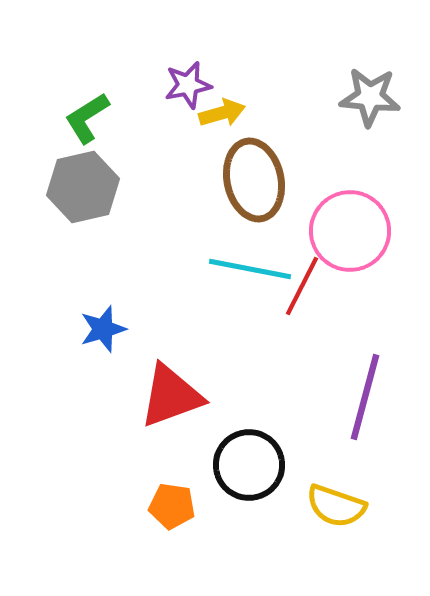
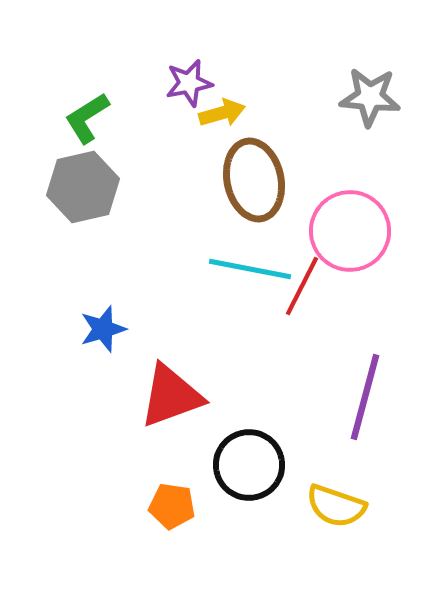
purple star: moved 1 px right, 2 px up
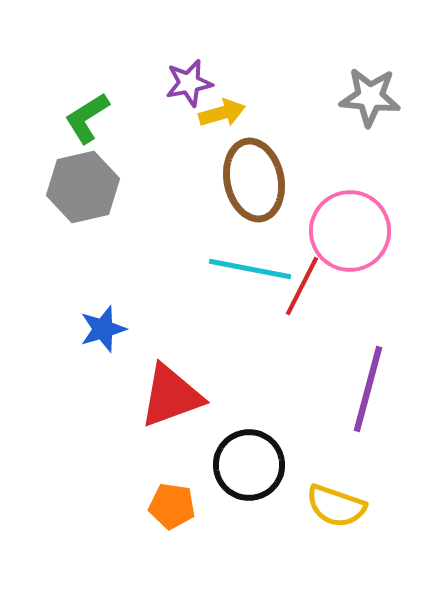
purple line: moved 3 px right, 8 px up
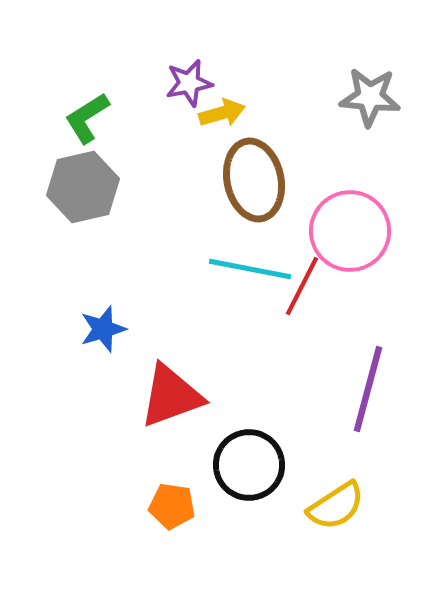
yellow semicircle: rotated 52 degrees counterclockwise
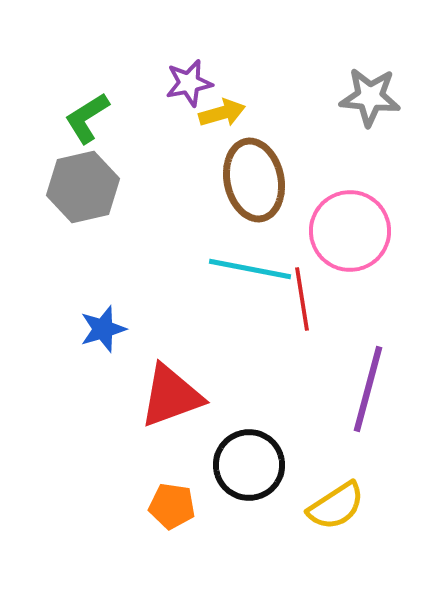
red line: moved 13 px down; rotated 36 degrees counterclockwise
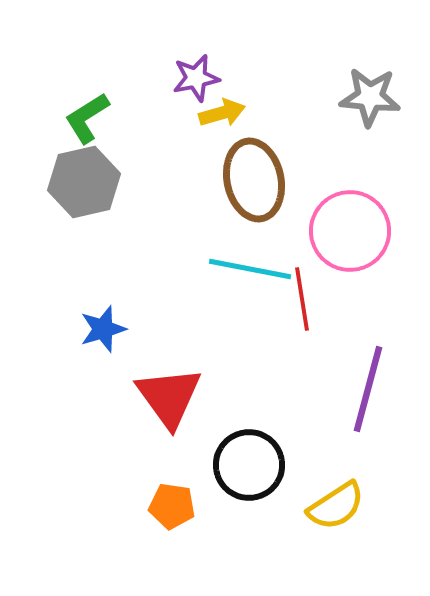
purple star: moved 7 px right, 5 px up
gray hexagon: moved 1 px right, 5 px up
red triangle: moved 2 px left, 1 px down; rotated 46 degrees counterclockwise
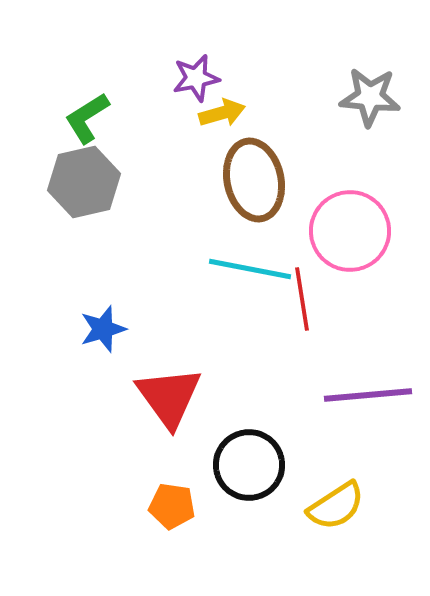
purple line: moved 6 px down; rotated 70 degrees clockwise
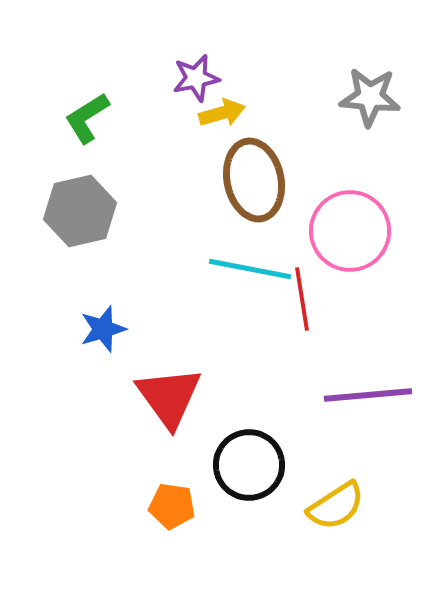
gray hexagon: moved 4 px left, 29 px down
